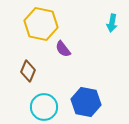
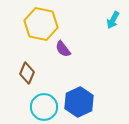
cyan arrow: moved 1 px right, 3 px up; rotated 18 degrees clockwise
brown diamond: moved 1 px left, 2 px down
blue hexagon: moved 7 px left; rotated 24 degrees clockwise
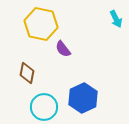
cyan arrow: moved 3 px right, 1 px up; rotated 54 degrees counterclockwise
brown diamond: rotated 10 degrees counterclockwise
blue hexagon: moved 4 px right, 4 px up
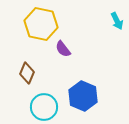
cyan arrow: moved 1 px right, 2 px down
brown diamond: rotated 10 degrees clockwise
blue hexagon: moved 2 px up; rotated 12 degrees counterclockwise
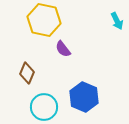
yellow hexagon: moved 3 px right, 4 px up
blue hexagon: moved 1 px right, 1 px down
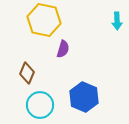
cyan arrow: rotated 24 degrees clockwise
purple semicircle: rotated 126 degrees counterclockwise
cyan circle: moved 4 px left, 2 px up
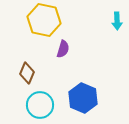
blue hexagon: moved 1 px left, 1 px down
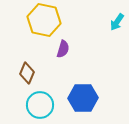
cyan arrow: moved 1 px down; rotated 36 degrees clockwise
blue hexagon: rotated 24 degrees counterclockwise
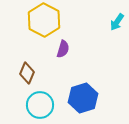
yellow hexagon: rotated 16 degrees clockwise
blue hexagon: rotated 16 degrees counterclockwise
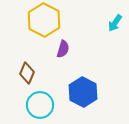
cyan arrow: moved 2 px left, 1 px down
blue hexagon: moved 6 px up; rotated 16 degrees counterclockwise
